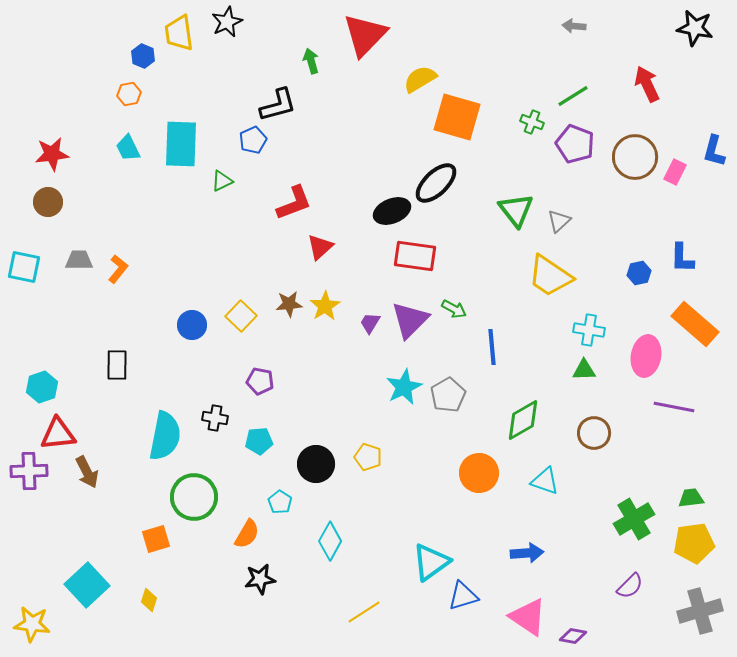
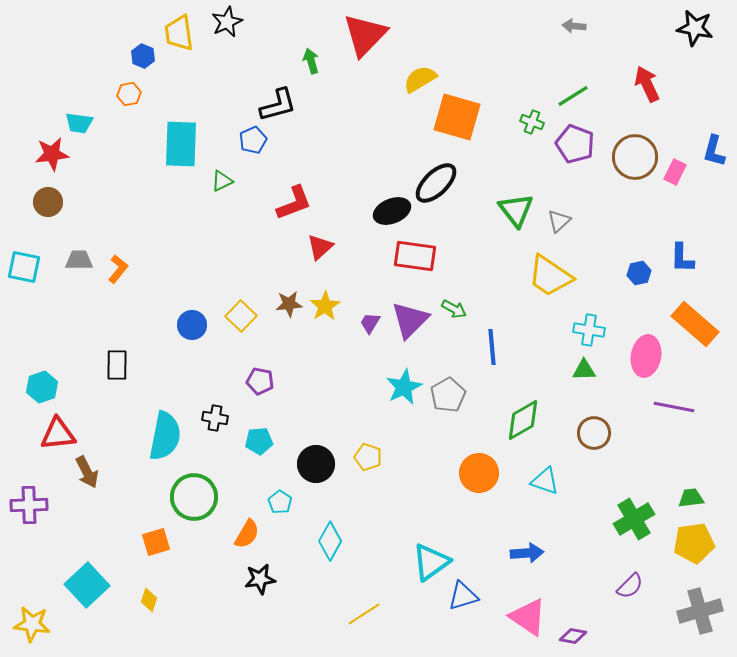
cyan trapezoid at (128, 148): moved 49 px left, 25 px up; rotated 56 degrees counterclockwise
purple cross at (29, 471): moved 34 px down
orange square at (156, 539): moved 3 px down
yellow line at (364, 612): moved 2 px down
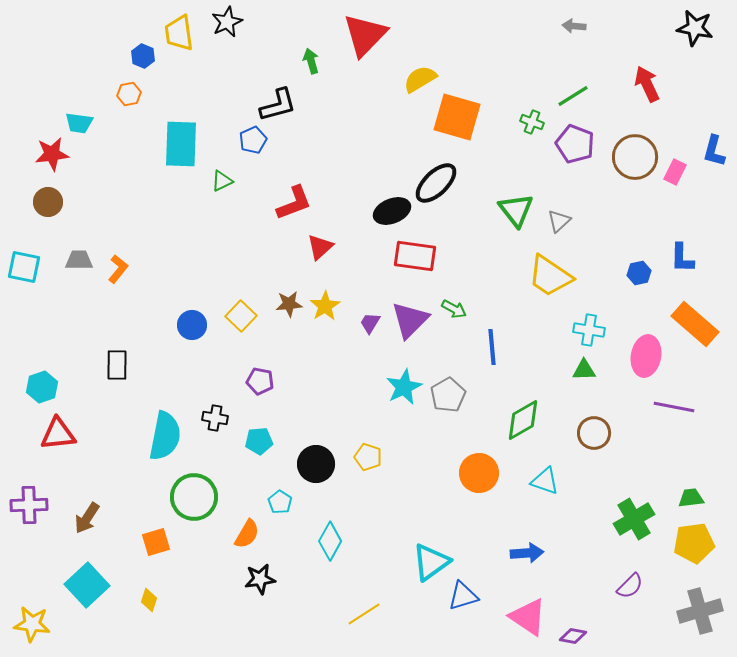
brown arrow at (87, 472): moved 46 px down; rotated 60 degrees clockwise
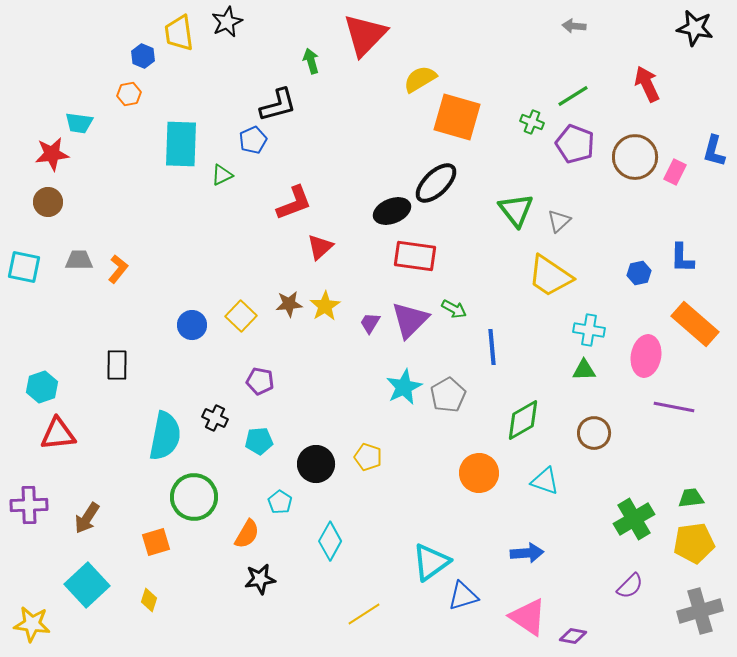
green triangle at (222, 181): moved 6 px up
black cross at (215, 418): rotated 15 degrees clockwise
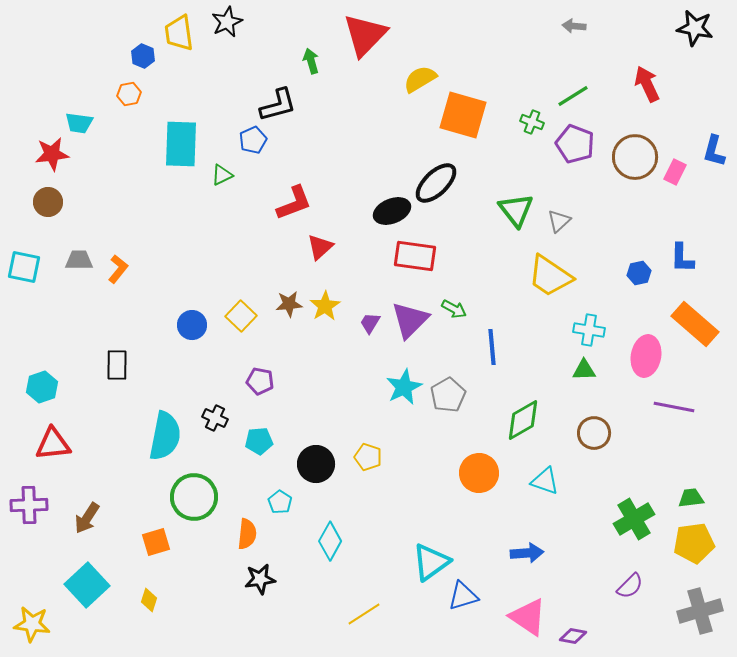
orange square at (457, 117): moved 6 px right, 2 px up
red triangle at (58, 434): moved 5 px left, 10 px down
orange semicircle at (247, 534): rotated 24 degrees counterclockwise
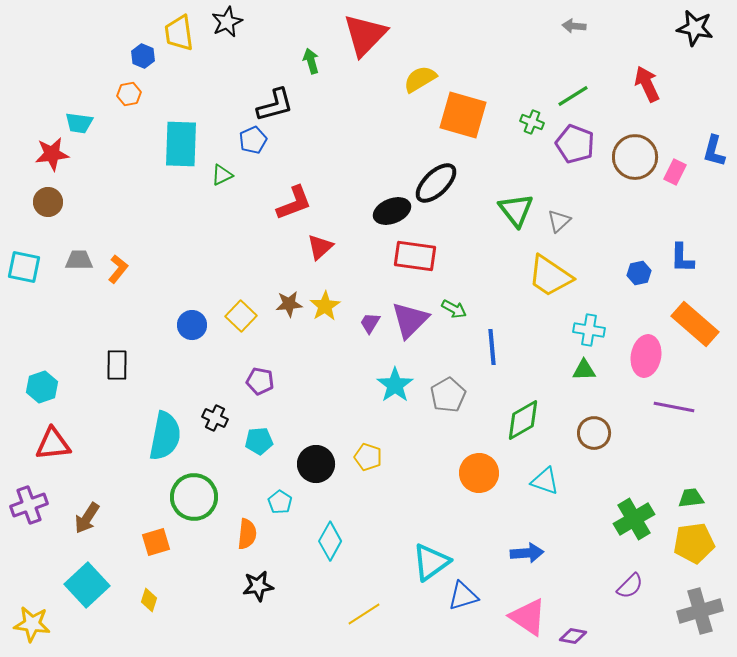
black L-shape at (278, 105): moved 3 px left
cyan star at (404, 387): moved 9 px left, 2 px up; rotated 9 degrees counterclockwise
purple cross at (29, 505): rotated 18 degrees counterclockwise
black star at (260, 579): moved 2 px left, 7 px down
